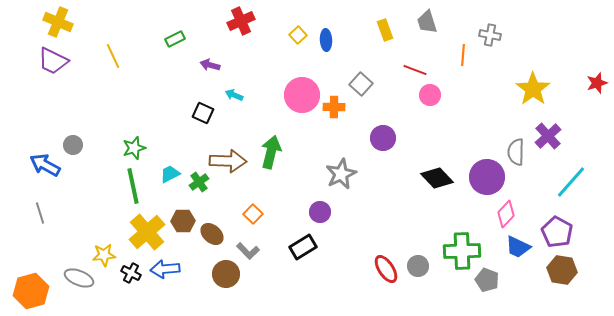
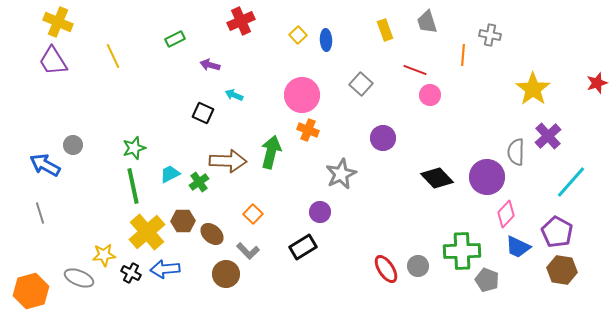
purple trapezoid at (53, 61): rotated 32 degrees clockwise
orange cross at (334, 107): moved 26 px left, 23 px down; rotated 20 degrees clockwise
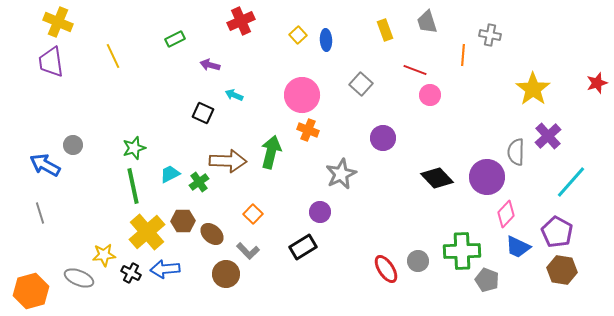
purple trapezoid at (53, 61): moved 2 px left, 1 px down; rotated 24 degrees clockwise
gray circle at (418, 266): moved 5 px up
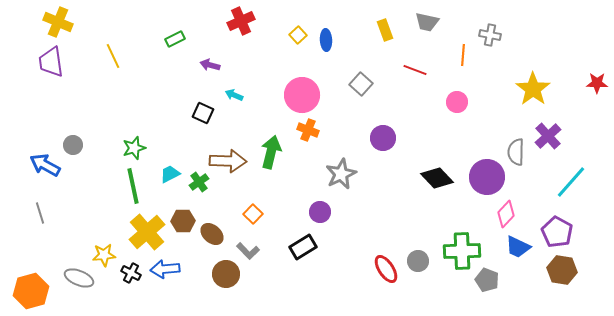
gray trapezoid at (427, 22): rotated 60 degrees counterclockwise
red star at (597, 83): rotated 20 degrees clockwise
pink circle at (430, 95): moved 27 px right, 7 px down
